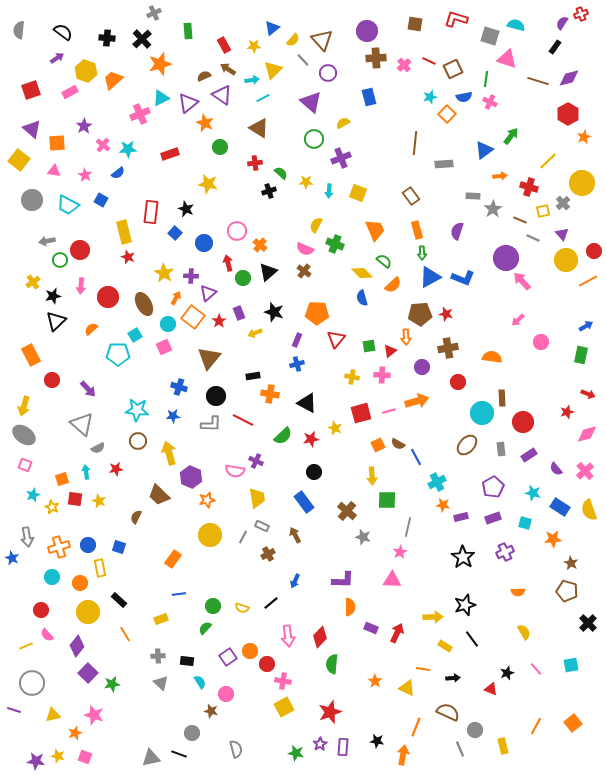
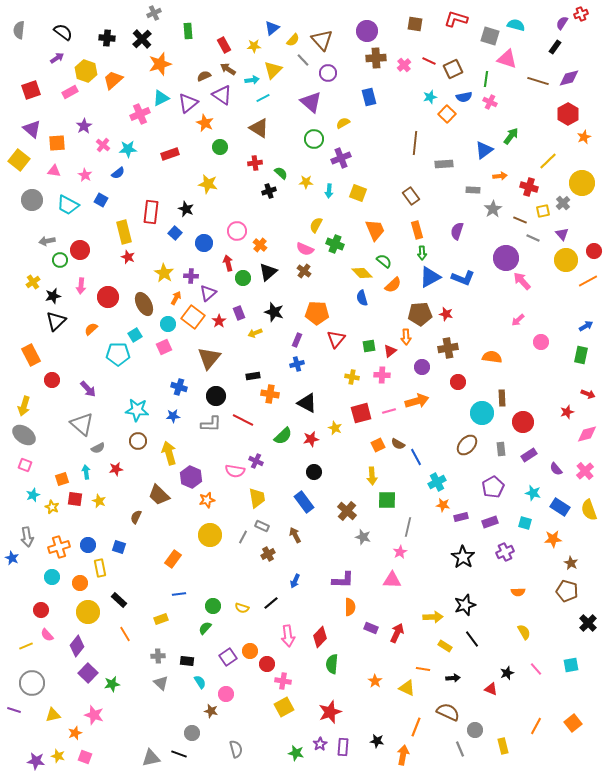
gray rectangle at (473, 196): moved 6 px up
purple rectangle at (493, 518): moved 3 px left, 4 px down
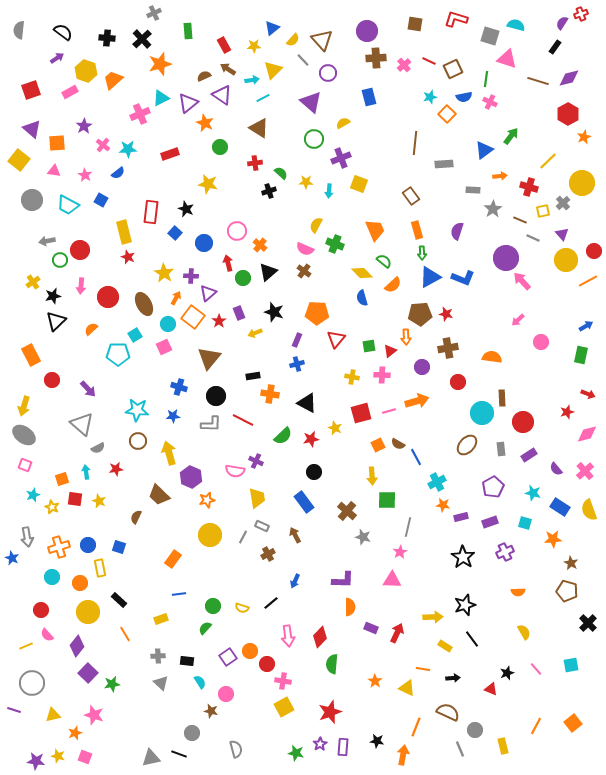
yellow square at (358, 193): moved 1 px right, 9 px up
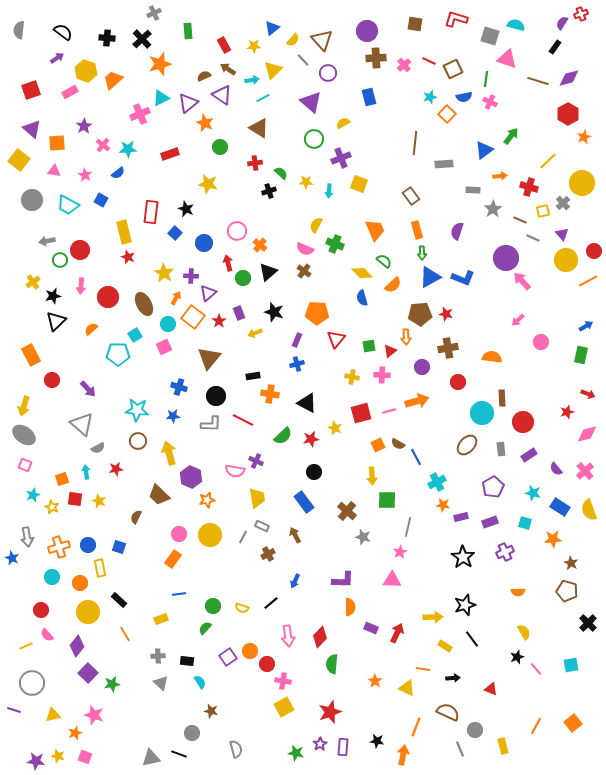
black star at (507, 673): moved 10 px right, 16 px up
pink circle at (226, 694): moved 47 px left, 160 px up
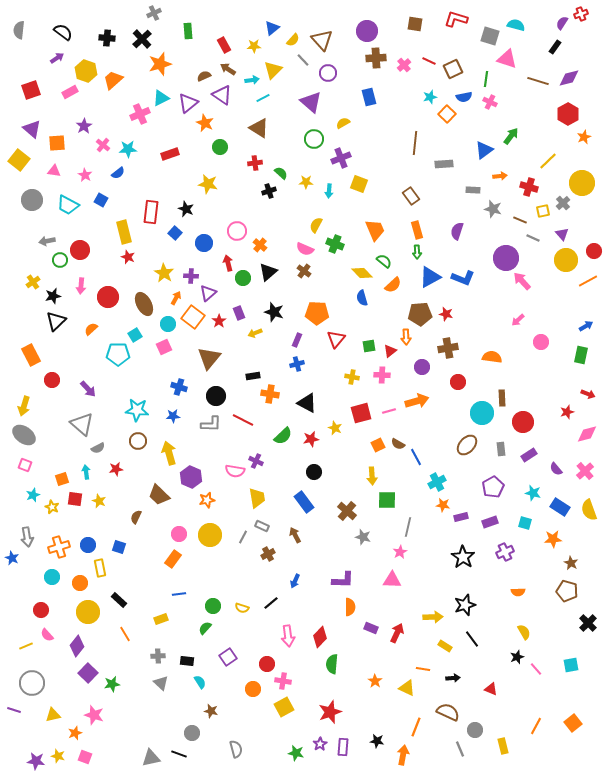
gray star at (493, 209): rotated 24 degrees counterclockwise
green arrow at (422, 253): moved 5 px left, 1 px up
orange circle at (250, 651): moved 3 px right, 38 px down
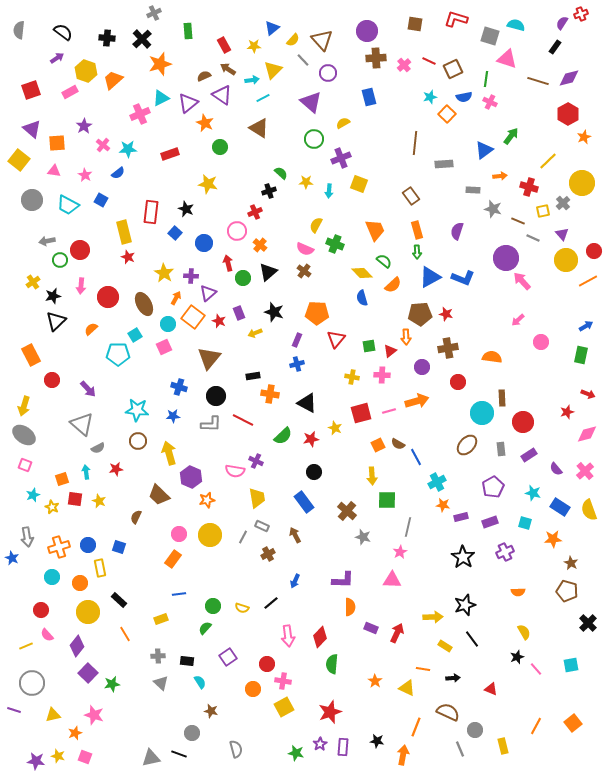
red cross at (255, 163): moved 49 px down; rotated 16 degrees counterclockwise
brown line at (520, 220): moved 2 px left, 1 px down
red star at (219, 321): rotated 16 degrees counterclockwise
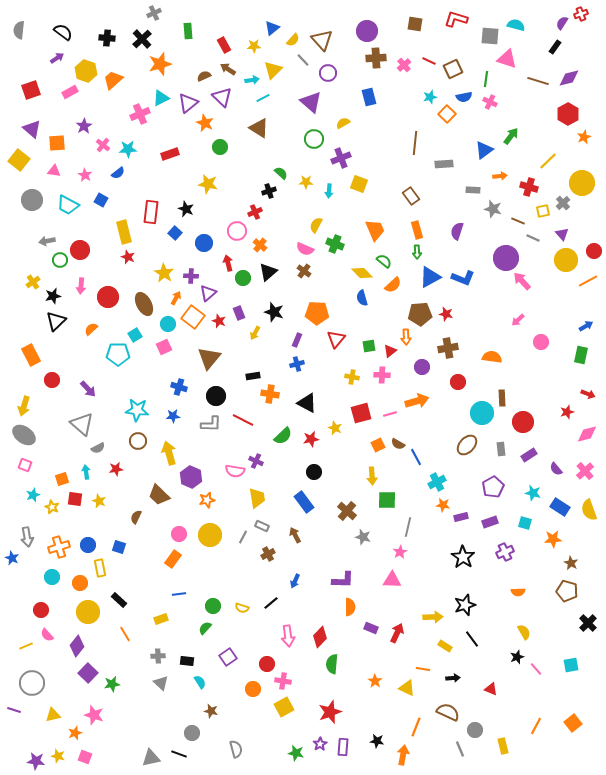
gray square at (490, 36): rotated 12 degrees counterclockwise
purple triangle at (222, 95): moved 2 px down; rotated 10 degrees clockwise
yellow arrow at (255, 333): rotated 40 degrees counterclockwise
pink line at (389, 411): moved 1 px right, 3 px down
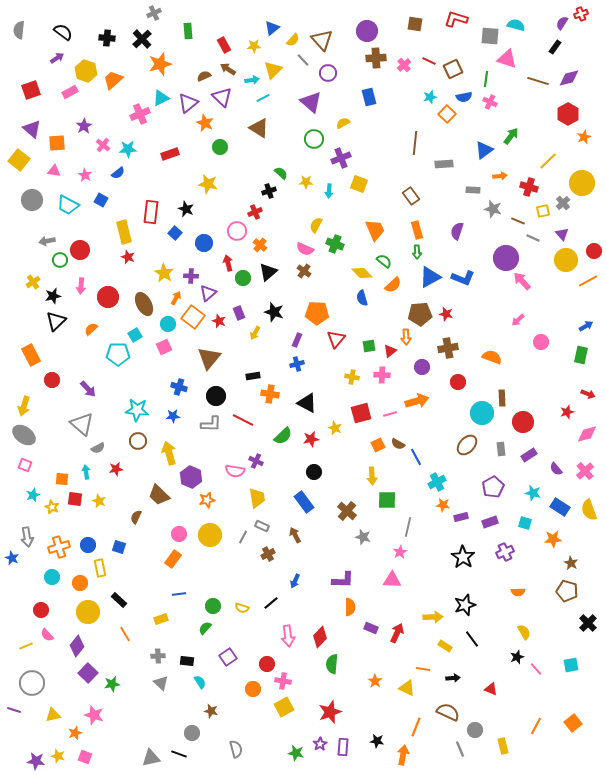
orange semicircle at (492, 357): rotated 12 degrees clockwise
orange square at (62, 479): rotated 24 degrees clockwise
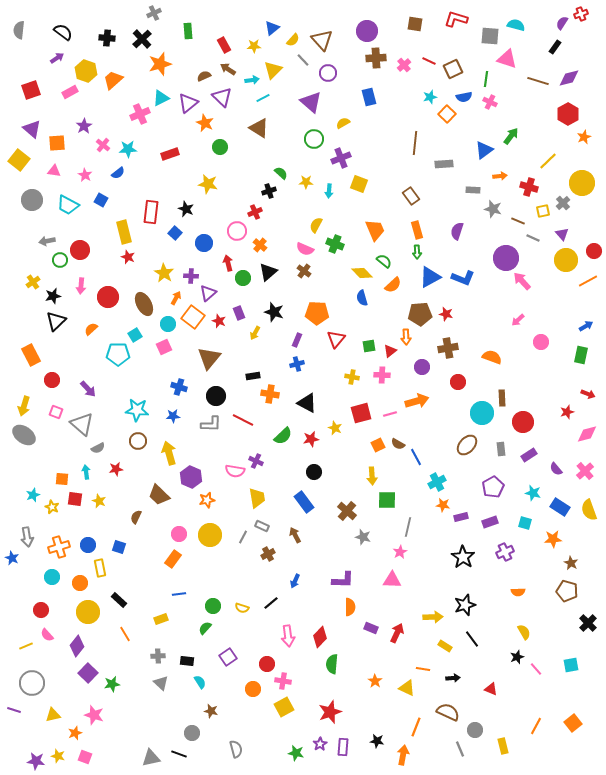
pink square at (25, 465): moved 31 px right, 53 px up
